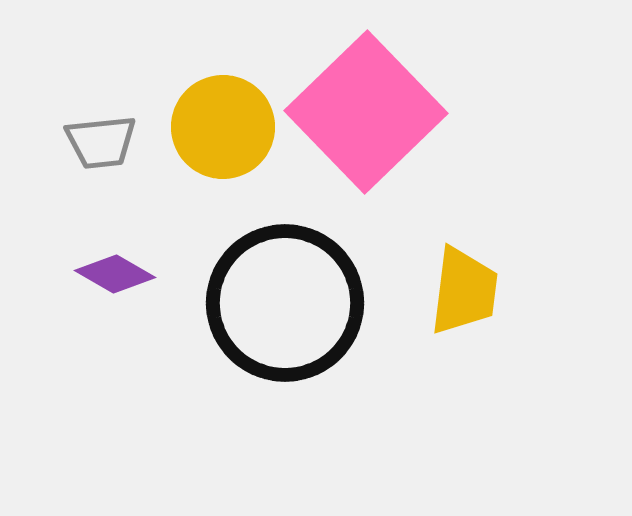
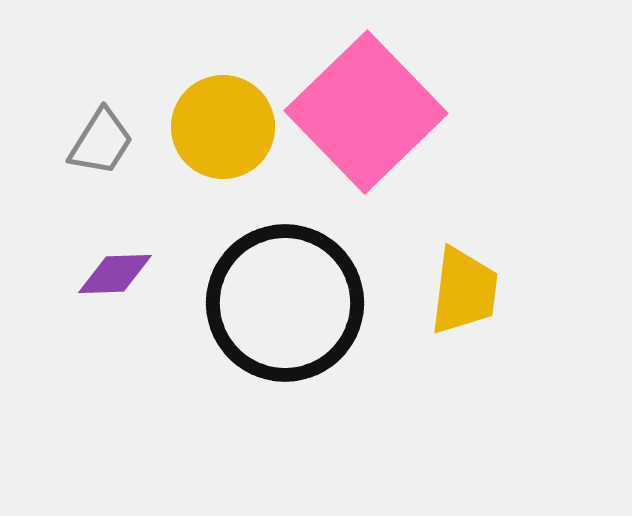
gray trapezoid: rotated 52 degrees counterclockwise
purple diamond: rotated 32 degrees counterclockwise
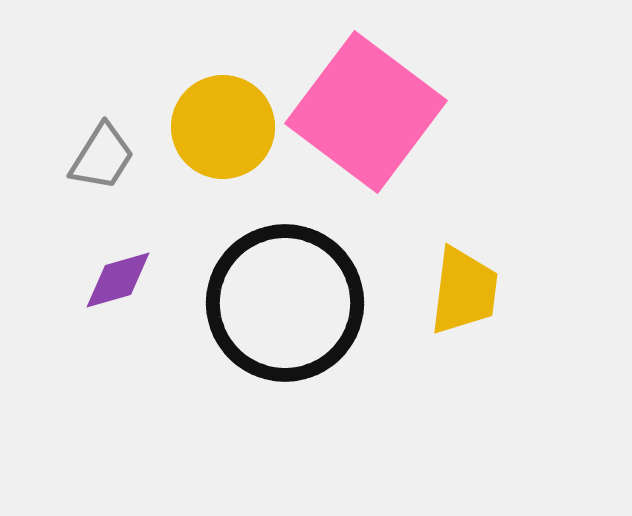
pink square: rotated 9 degrees counterclockwise
gray trapezoid: moved 1 px right, 15 px down
purple diamond: moved 3 px right, 6 px down; rotated 14 degrees counterclockwise
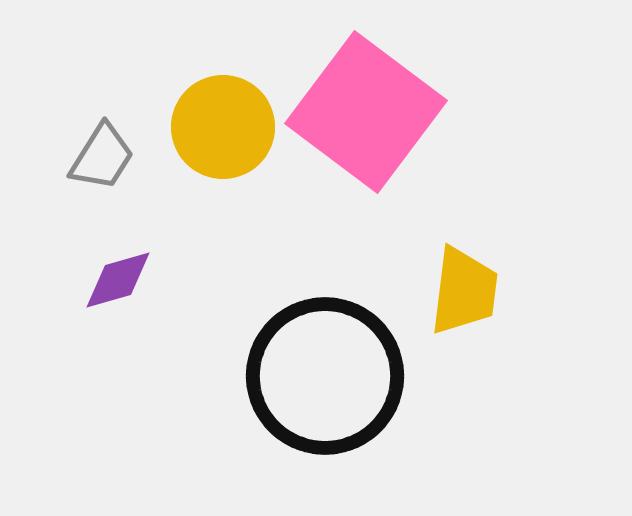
black circle: moved 40 px right, 73 px down
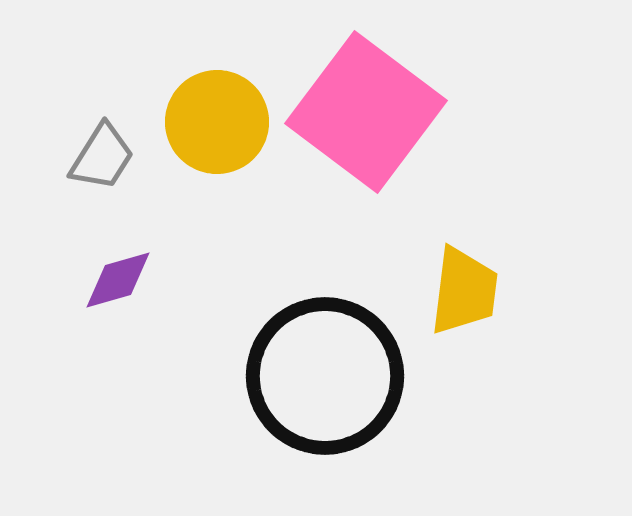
yellow circle: moved 6 px left, 5 px up
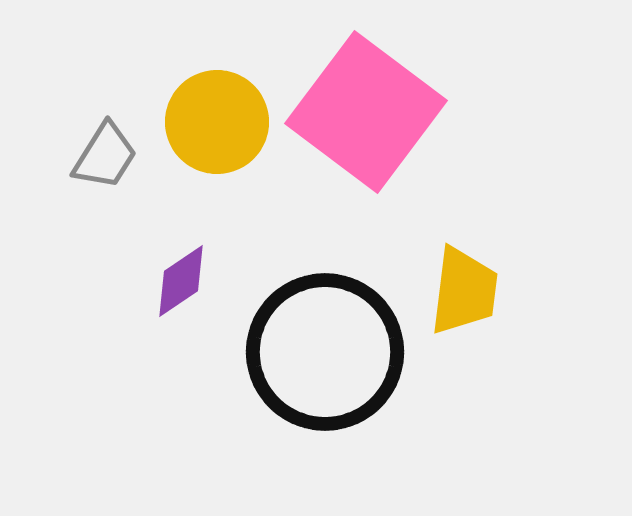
gray trapezoid: moved 3 px right, 1 px up
purple diamond: moved 63 px right, 1 px down; rotated 18 degrees counterclockwise
black circle: moved 24 px up
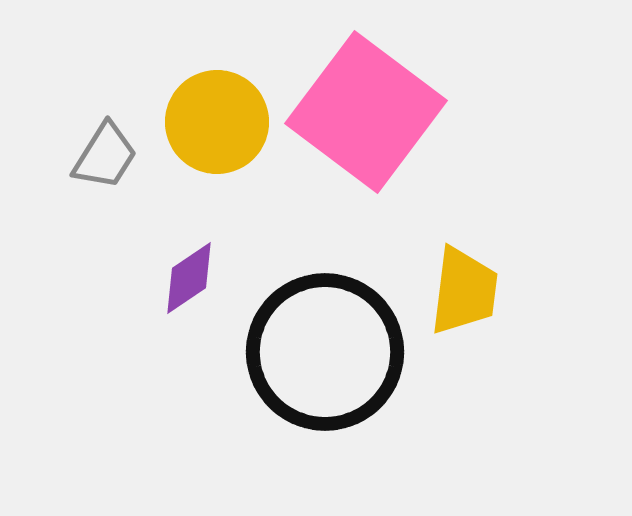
purple diamond: moved 8 px right, 3 px up
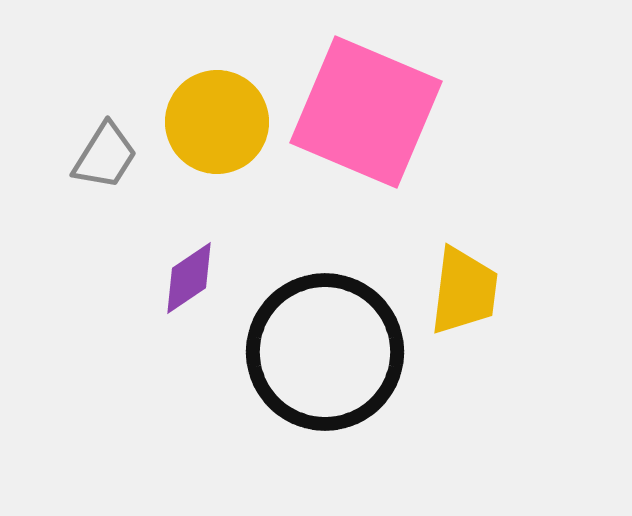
pink square: rotated 14 degrees counterclockwise
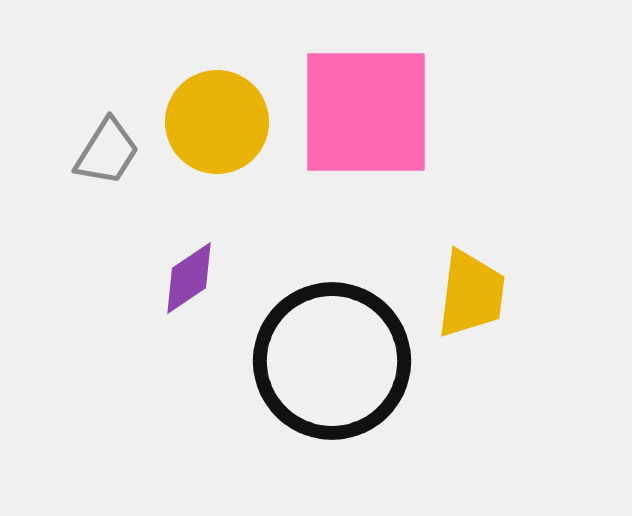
pink square: rotated 23 degrees counterclockwise
gray trapezoid: moved 2 px right, 4 px up
yellow trapezoid: moved 7 px right, 3 px down
black circle: moved 7 px right, 9 px down
